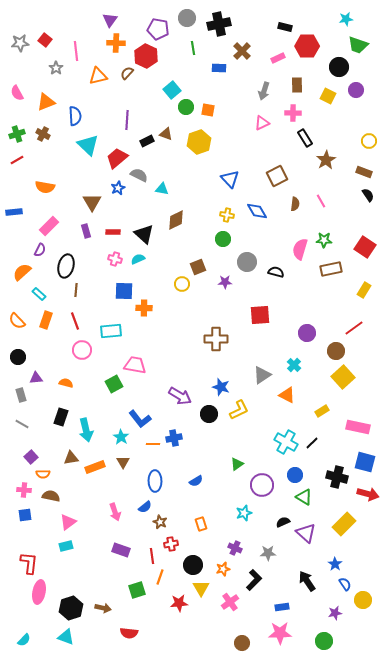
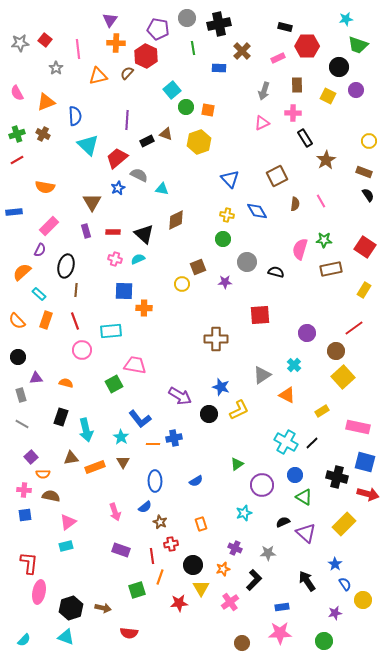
pink line at (76, 51): moved 2 px right, 2 px up
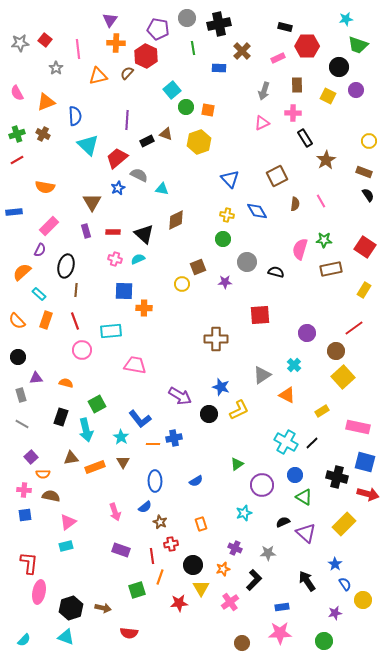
green square at (114, 384): moved 17 px left, 20 px down
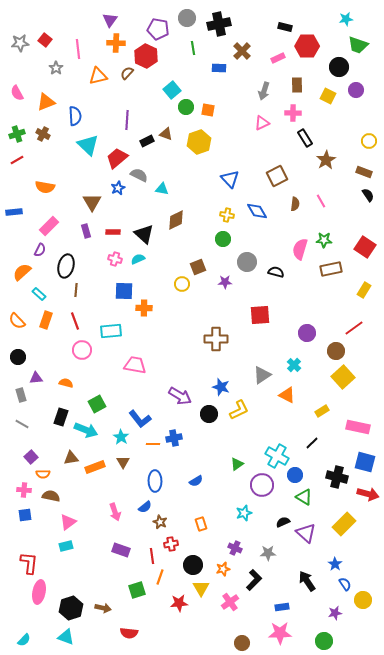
cyan arrow at (86, 430): rotated 55 degrees counterclockwise
cyan cross at (286, 442): moved 9 px left, 14 px down
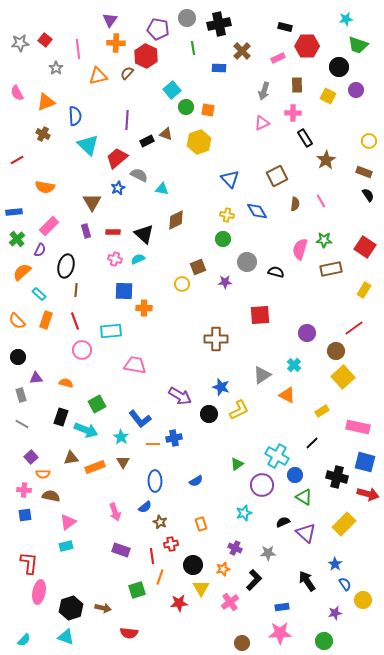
green cross at (17, 134): moved 105 px down; rotated 21 degrees counterclockwise
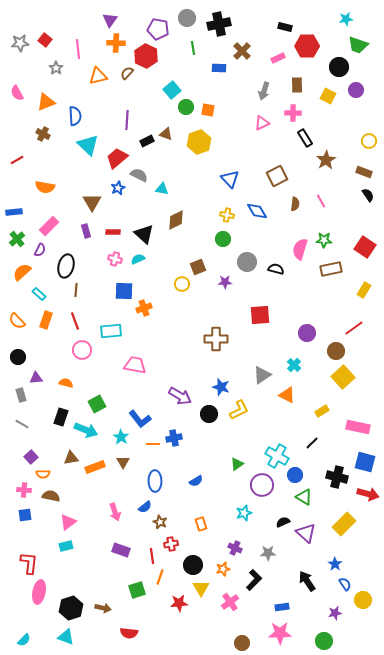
black semicircle at (276, 272): moved 3 px up
orange cross at (144, 308): rotated 21 degrees counterclockwise
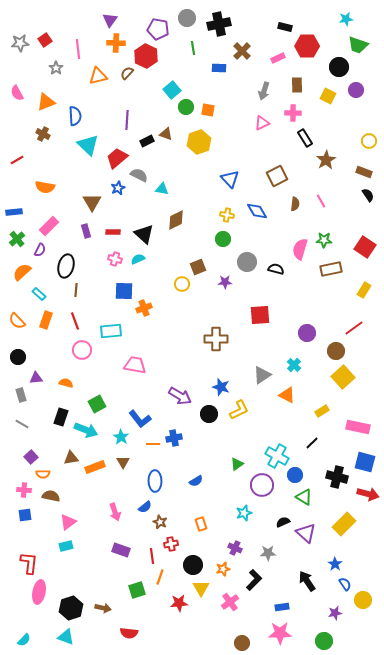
red square at (45, 40): rotated 16 degrees clockwise
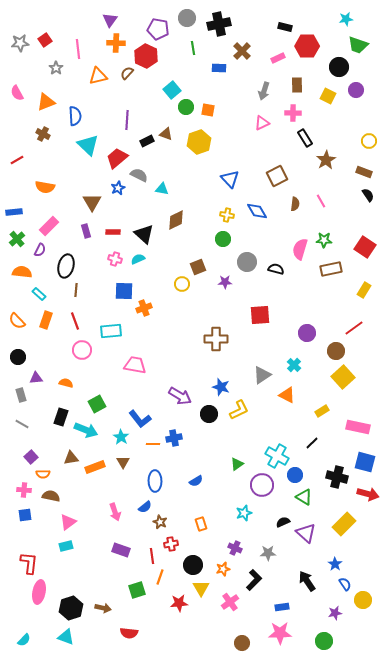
orange semicircle at (22, 272): rotated 48 degrees clockwise
